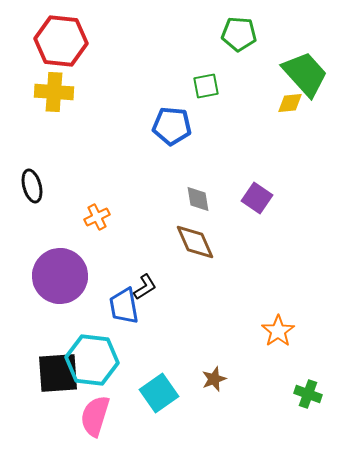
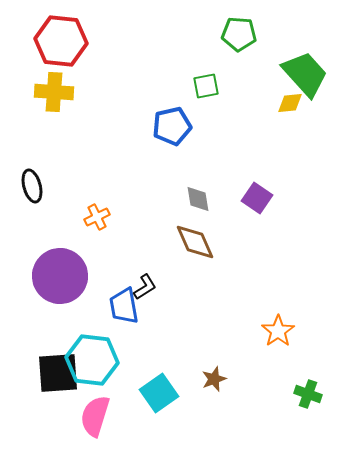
blue pentagon: rotated 18 degrees counterclockwise
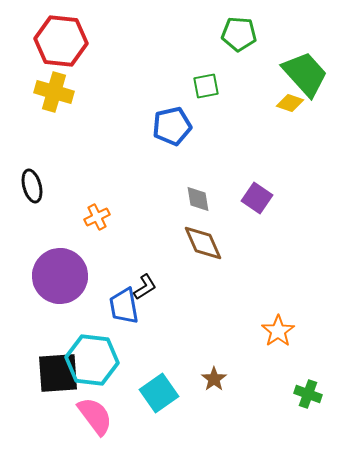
yellow cross: rotated 12 degrees clockwise
yellow diamond: rotated 24 degrees clockwise
brown diamond: moved 8 px right, 1 px down
brown star: rotated 15 degrees counterclockwise
pink semicircle: rotated 126 degrees clockwise
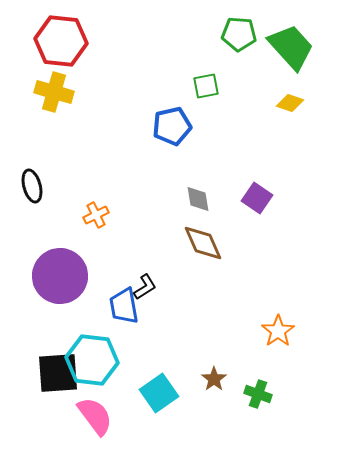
green trapezoid: moved 14 px left, 27 px up
orange cross: moved 1 px left, 2 px up
green cross: moved 50 px left
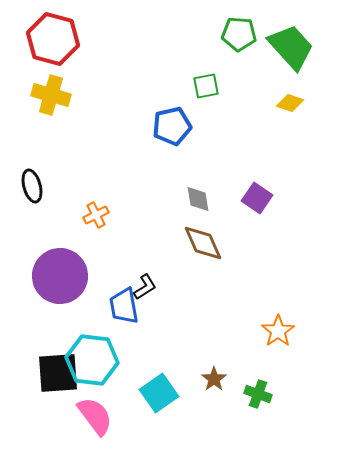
red hexagon: moved 8 px left, 2 px up; rotated 9 degrees clockwise
yellow cross: moved 3 px left, 3 px down
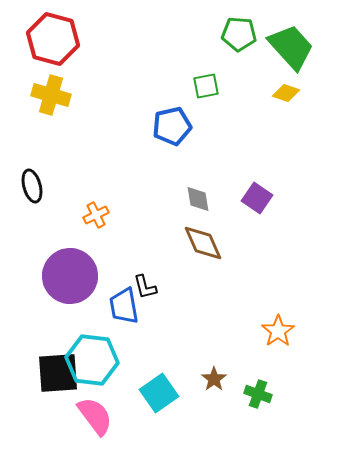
yellow diamond: moved 4 px left, 10 px up
purple circle: moved 10 px right
black L-shape: rotated 108 degrees clockwise
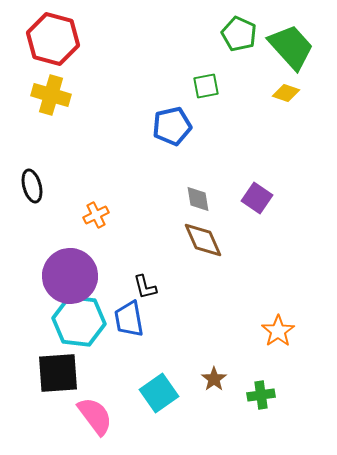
green pentagon: rotated 20 degrees clockwise
brown diamond: moved 3 px up
blue trapezoid: moved 5 px right, 13 px down
cyan hexagon: moved 13 px left, 39 px up
green cross: moved 3 px right, 1 px down; rotated 28 degrees counterclockwise
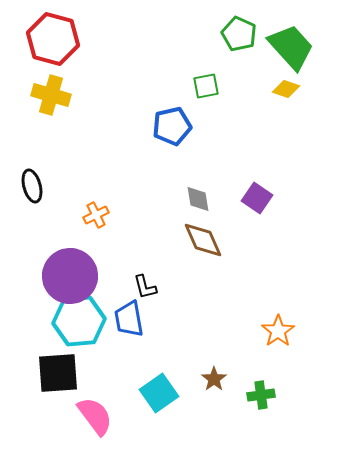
yellow diamond: moved 4 px up
cyan hexagon: rotated 12 degrees counterclockwise
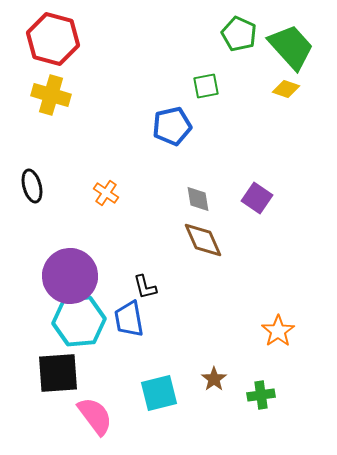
orange cross: moved 10 px right, 22 px up; rotated 30 degrees counterclockwise
cyan square: rotated 21 degrees clockwise
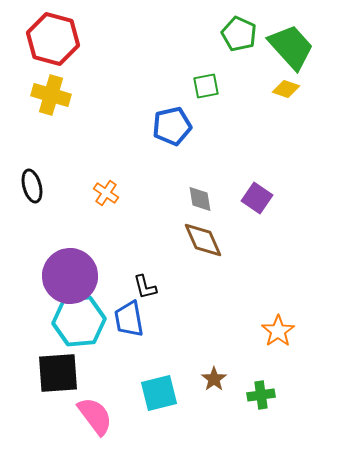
gray diamond: moved 2 px right
